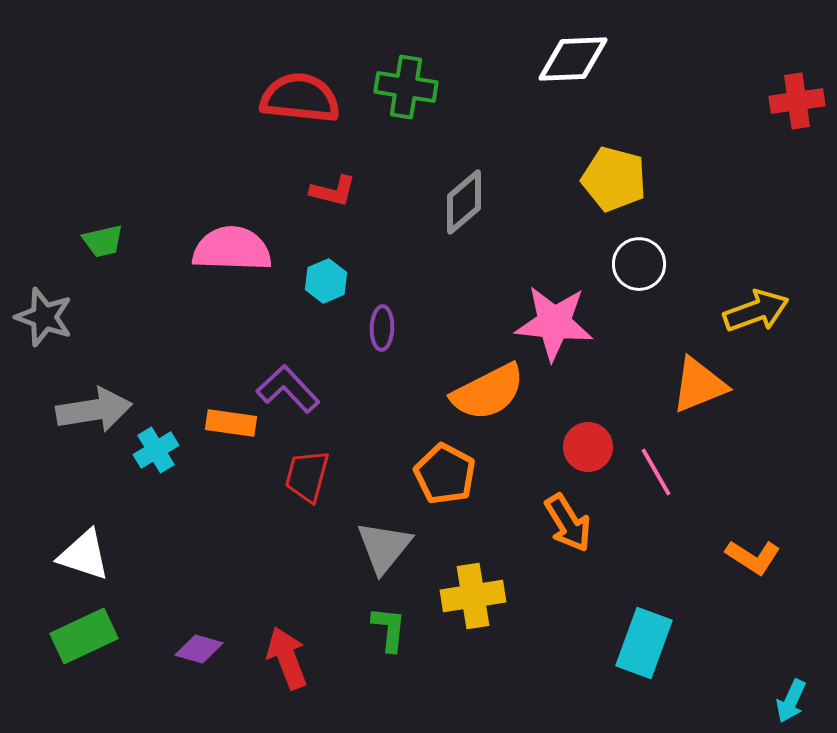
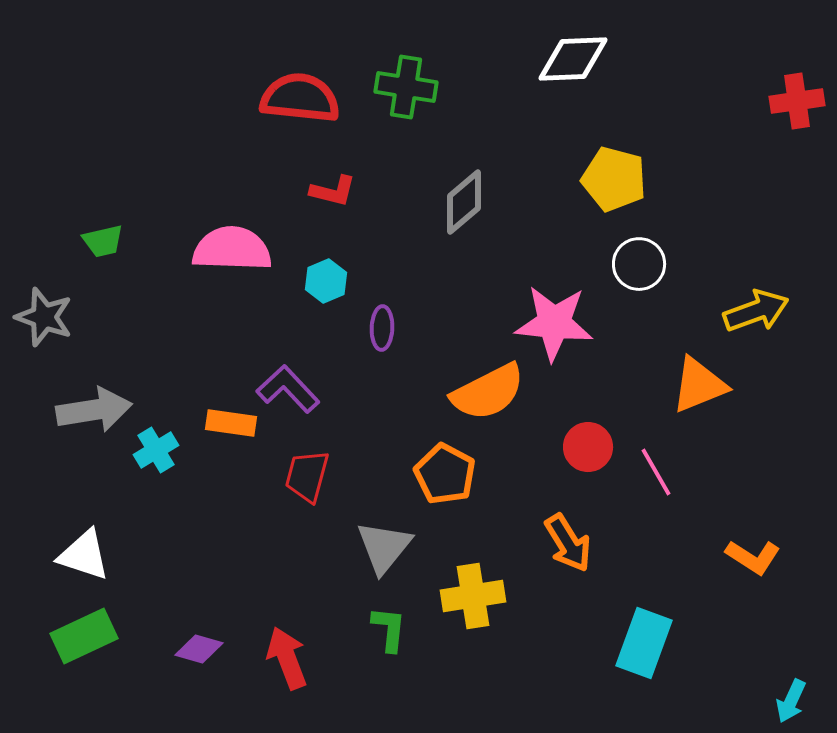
orange arrow: moved 20 px down
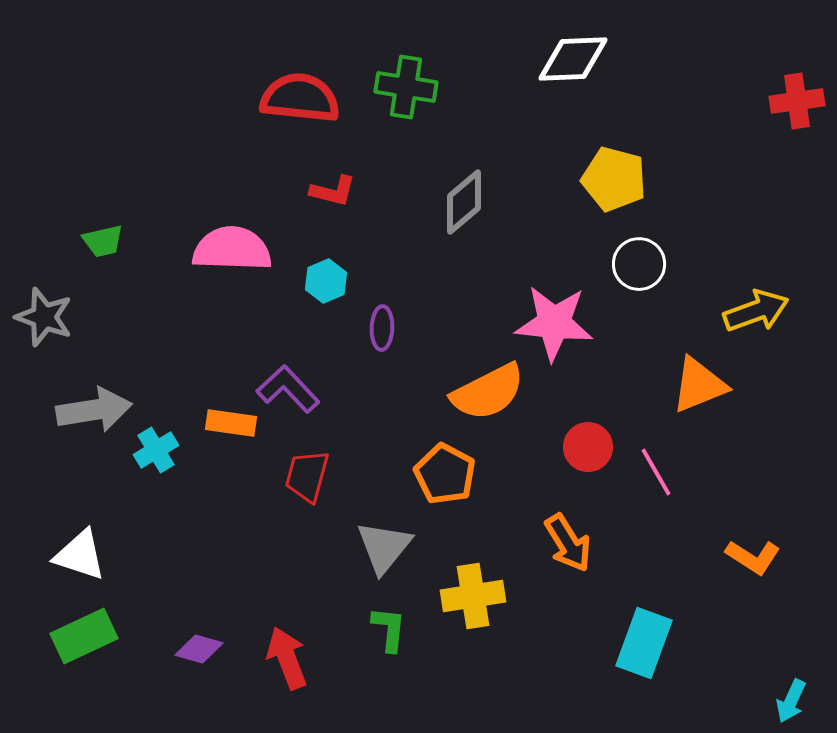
white triangle: moved 4 px left
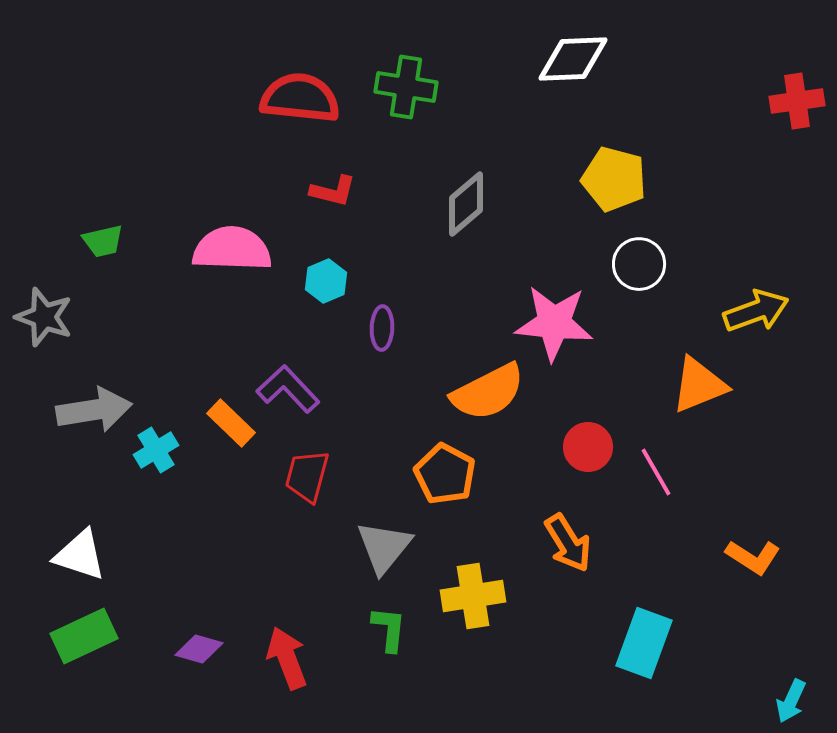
gray diamond: moved 2 px right, 2 px down
orange rectangle: rotated 36 degrees clockwise
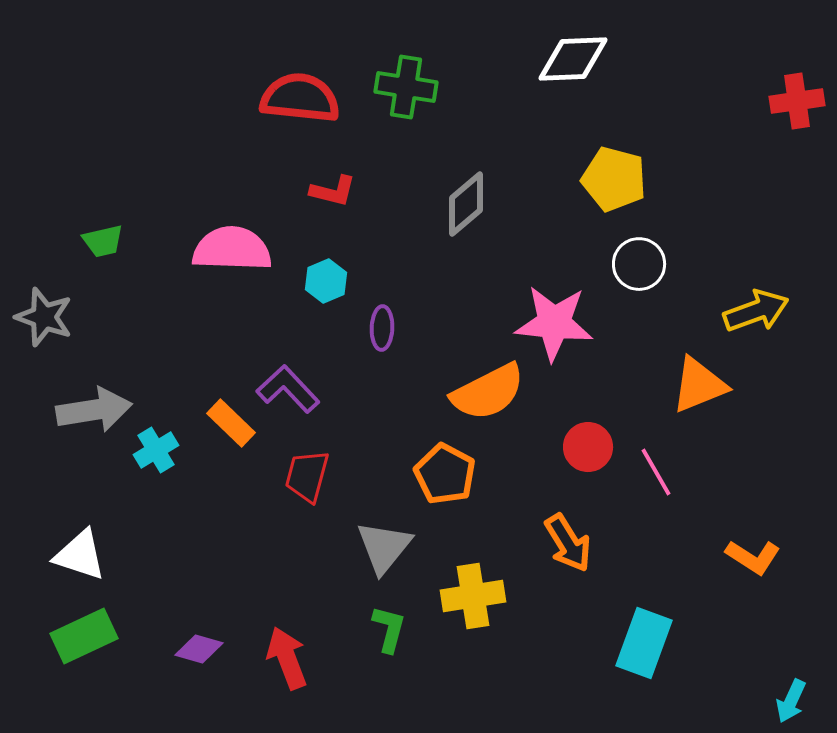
green L-shape: rotated 9 degrees clockwise
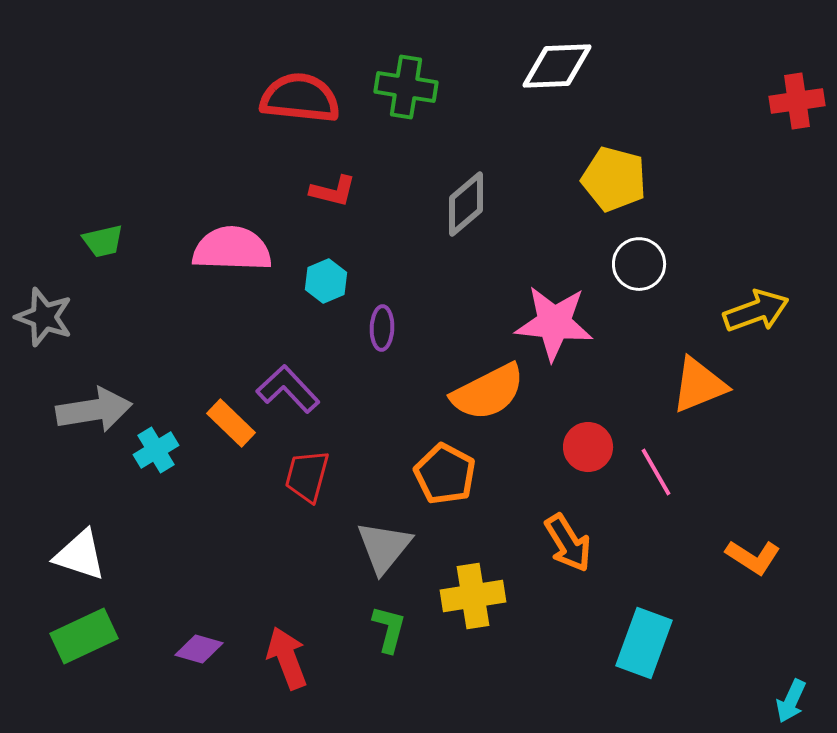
white diamond: moved 16 px left, 7 px down
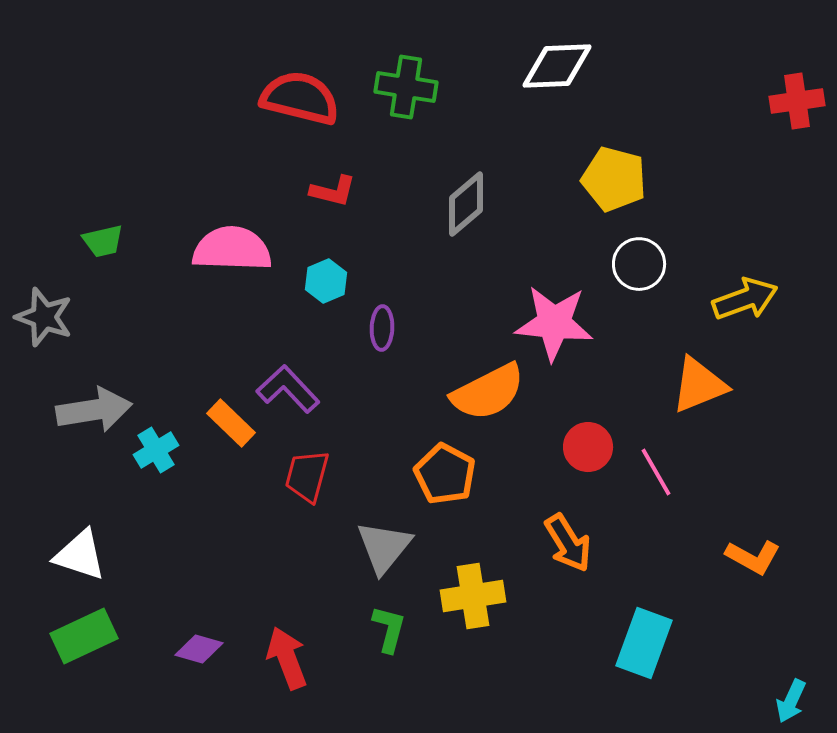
red semicircle: rotated 8 degrees clockwise
yellow arrow: moved 11 px left, 12 px up
orange L-shape: rotated 4 degrees counterclockwise
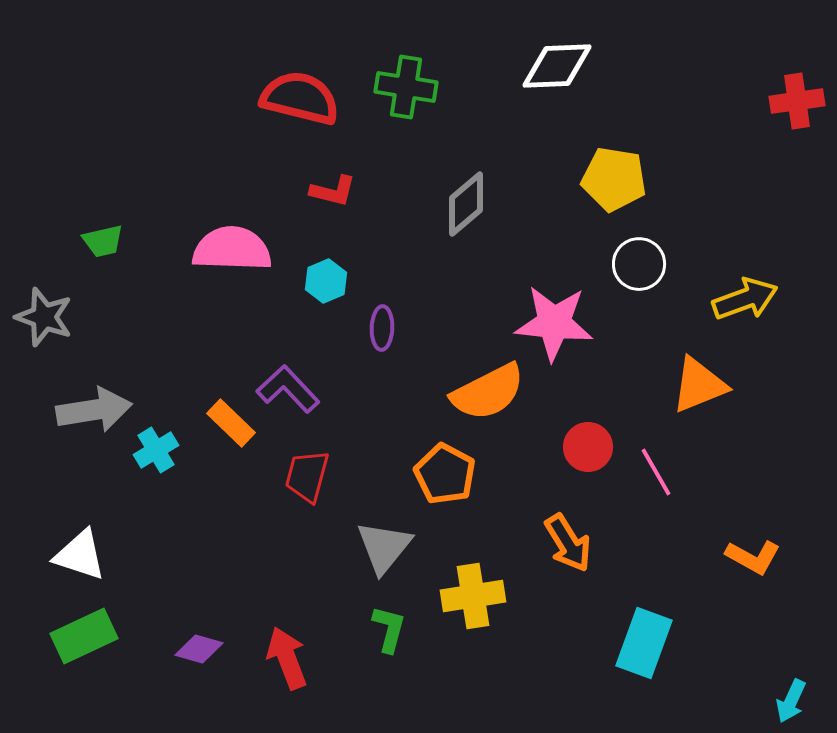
yellow pentagon: rotated 6 degrees counterclockwise
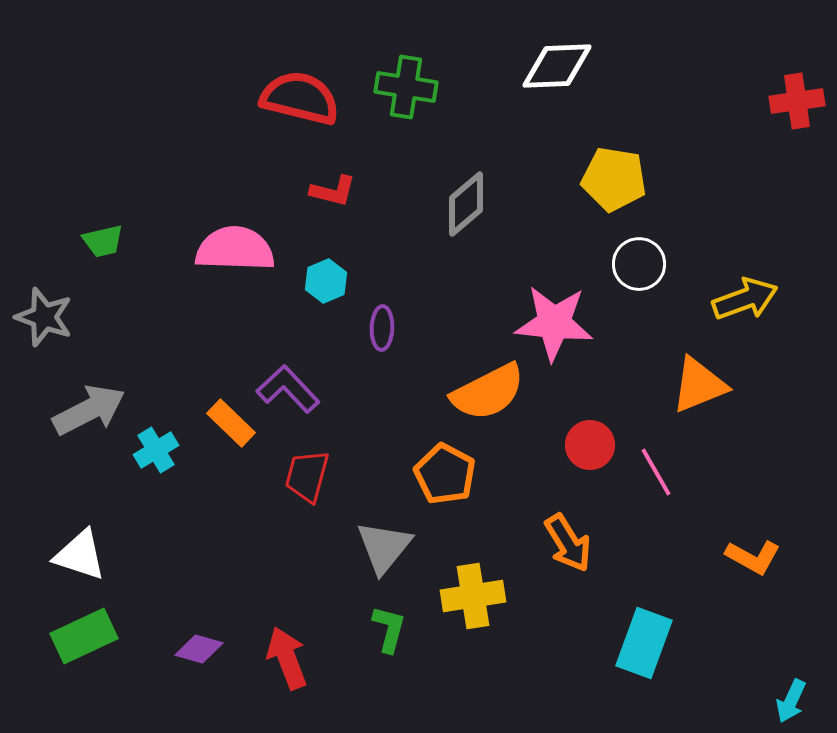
pink semicircle: moved 3 px right
gray arrow: moved 5 px left; rotated 18 degrees counterclockwise
red circle: moved 2 px right, 2 px up
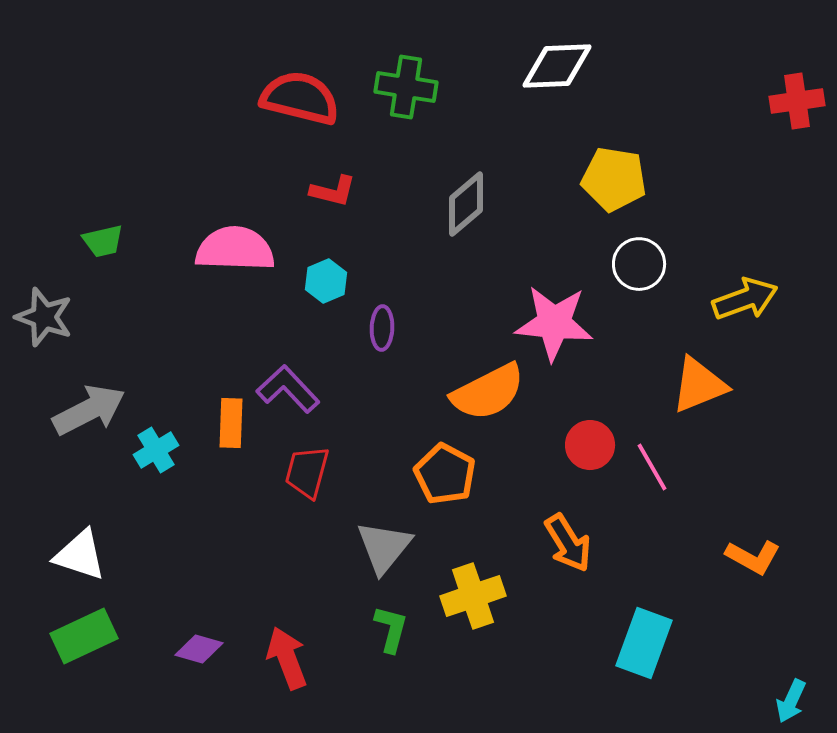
orange rectangle: rotated 48 degrees clockwise
pink line: moved 4 px left, 5 px up
red trapezoid: moved 4 px up
yellow cross: rotated 10 degrees counterclockwise
green L-shape: moved 2 px right
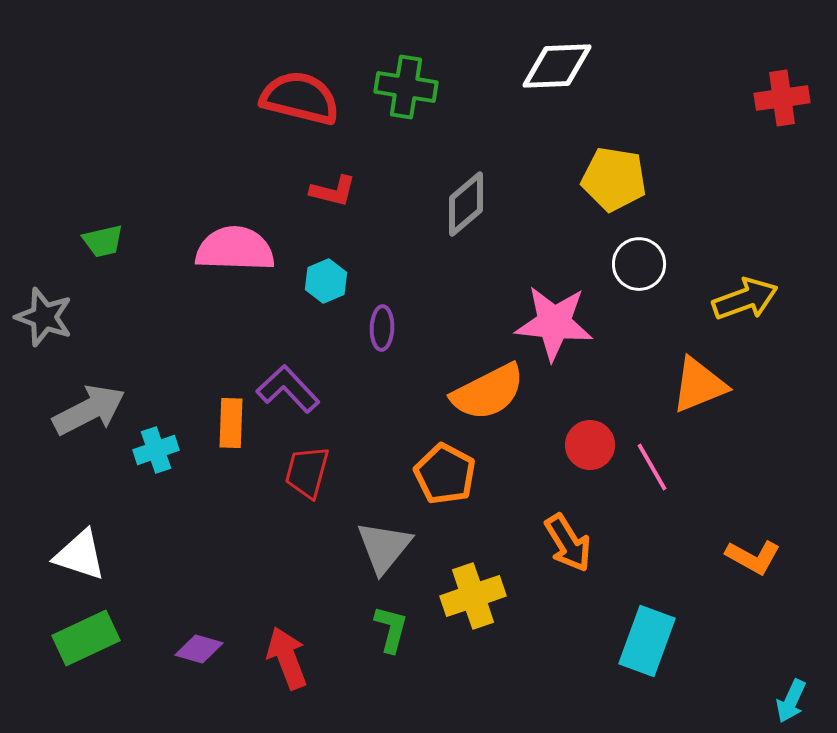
red cross: moved 15 px left, 3 px up
cyan cross: rotated 12 degrees clockwise
green rectangle: moved 2 px right, 2 px down
cyan rectangle: moved 3 px right, 2 px up
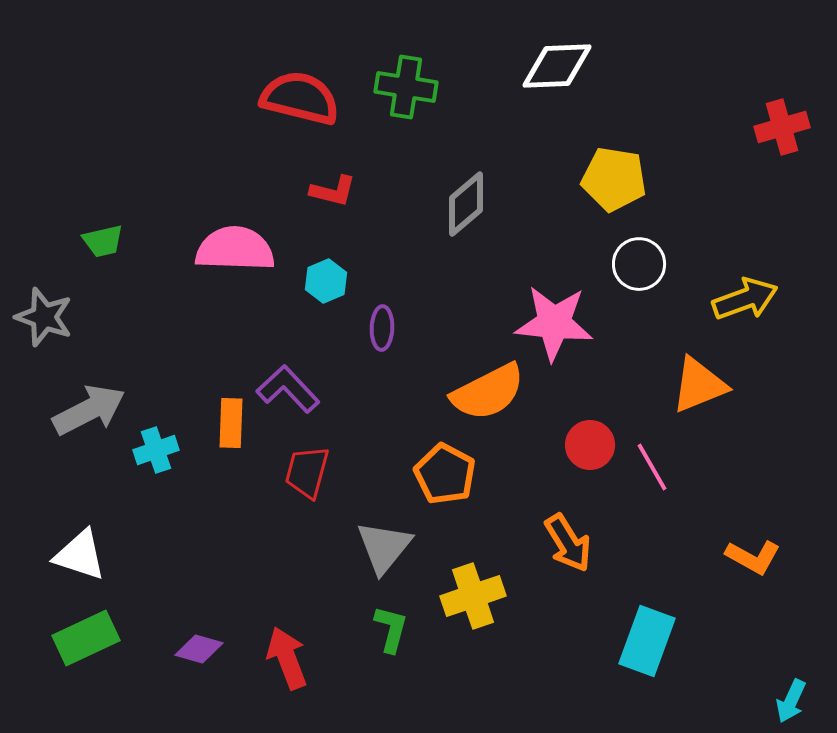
red cross: moved 29 px down; rotated 8 degrees counterclockwise
